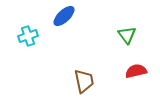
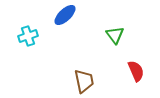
blue ellipse: moved 1 px right, 1 px up
green triangle: moved 12 px left
red semicircle: rotated 80 degrees clockwise
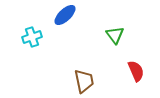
cyan cross: moved 4 px right, 1 px down
